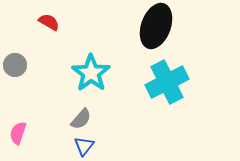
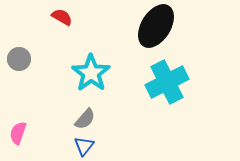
red semicircle: moved 13 px right, 5 px up
black ellipse: rotated 12 degrees clockwise
gray circle: moved 4 px right, 6 px up
gray semicircle: moved 4 px right
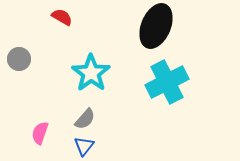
black ellipse: rotated 9 degrees counterclockwise
pink semicircle: moved 22 px right
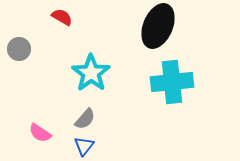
black ellipse: moved 2 px right
gray circle: moved 10 px up
cyan cross: moved 5 px right; rotated 21 degrees clockwise
pink semicircle: rotated 75 degrees counterclockwise
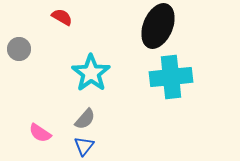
cyan cross: moved 1 px left, 5 px up
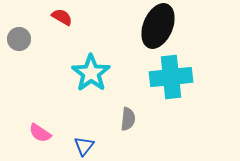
gray circle: moved 10 px up
gray semicircle: moved 43 px right; rotated 35 degrees counterclockwise
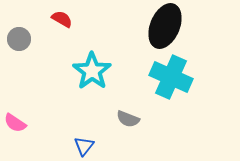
red semicircle: moved 2 px down
black ellipse: moved 7 px right
cyan star: moved 1 px right, 2 px up
cyan cross: rotated 30 degrees clockwise
gray semicircle: rotated 105 degrees clockwise
pink semicircle: moved 25 px left, 10 px up
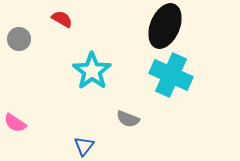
cyan cross: moved 2 px up
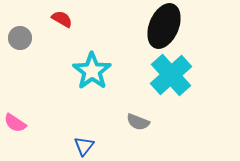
black ellipse: moved 1 px left
gray circle: moved 1 px right, 1 px up
cyan cross: rotated 24 degrees clockwise
gray semicircle: moved 10 px right, 3 px down
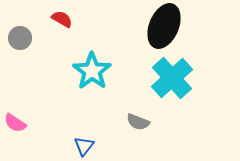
cyan cross: moved 1 px right, 3 px down
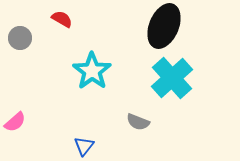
pink semicircle: moved 1 px up; rotated 75 degrees counterclockwise
